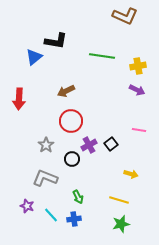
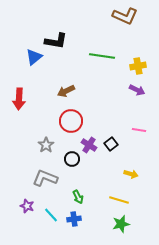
purple cross: rotated 28 degrees counterclockwise
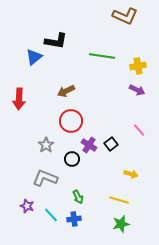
pink line: rotated 40 degrees clockwise
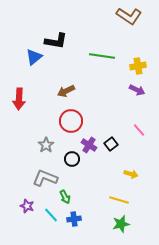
brown L-shape: moved 4 px right; rotated 10 degrees clockwise
green arrow: moved 13 px left
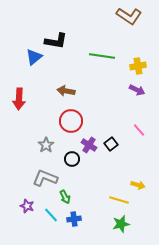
brown arrow: rotated 36 degrees clockwise
yellow arrow: moved 7 px right, 11 px down
